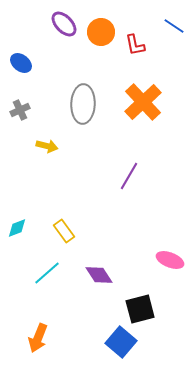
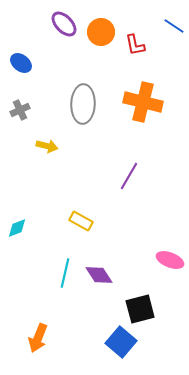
orange cross: rotated 33 degrees counterclockwise
yellow rectangle: moved 17 px right, 10 px up; rotated 25 degrees counterclockwise
cyan line: moved 18 px right; rotated 36 degrees counterclockwise
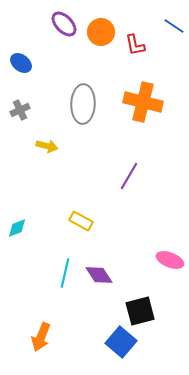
black square: moved 2 px down
orange arrow: moved 3 px right, 1 px up
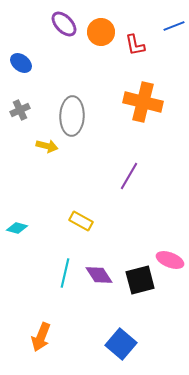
blue line: rotated 55 degrees counterclockwise
gray ellipse: moved 11 px left, 12 px down
cyan diamond: rotated 35 degrees clockwise
black square: moved 31 px up
blue square: moved 2 px down
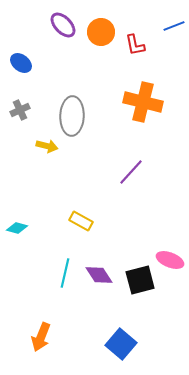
purple ellipse: moved 1 px left, 1 px down
purple line: moved 2 px right, 4 px up; rotated 12 degrees clockwise
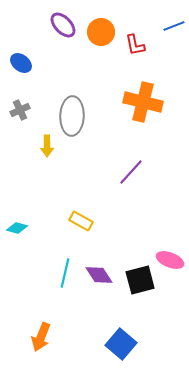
yellow arrow: rotated 75 degrees clockwise
